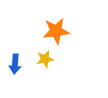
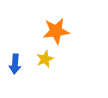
yellow star: rotated 12 degrees counterclockwise
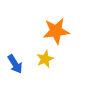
blue arrow: rotated 36 degrees counterclockwise
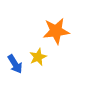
yellow star: moved 7 px left, 2 px up
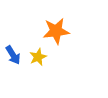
blue arrow: moved 2 px left, 9 px up
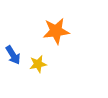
yellow star: moved 7 px down; rotated 12 degrees clockwise
